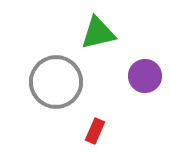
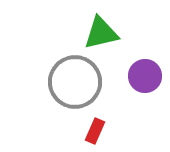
green triangle: moved 3 px right
gray circle: moved 19 px right
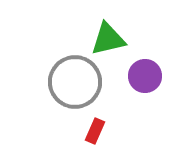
green triangle: moved 7 px right, 6 px down
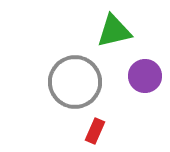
green triangle: moved 6 px right, 8 px up
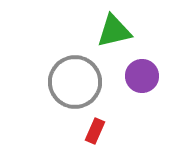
purple circle: moved 3 px left
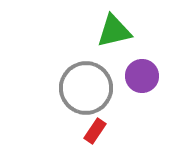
gray circle: moved 11 px right, 6 px down
red rectangle: rotated 10 degrees clockwise
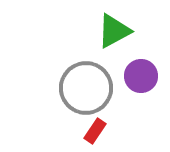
green triangle: rotated 15 degrees counterclockwise
purple circle: moved 1 px left
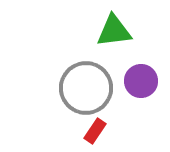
green triangle: rotated 21 degrees clockwise
purple circle: moved 5 px down
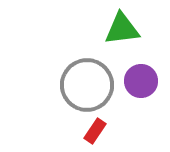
green triangle: moved 8 px right, 2 px up
gray circle: moved 1 px right, 3 px up
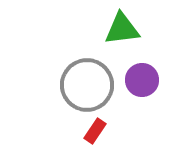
purple circle: moved 1 px right, 1 px up
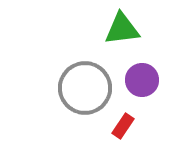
gray circle: moved 2 px left, 3 px down
red rectangle: moved 28 px right, 5 px up
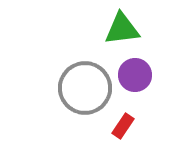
purple circle: moved 7 px left, 5 px up
